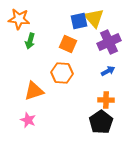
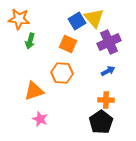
blue square: moved 2 px left; rotated 18 degrees counterclockwise
pink star: moved 12 px right, 1 px up
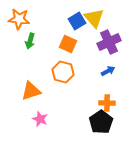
orange hexagon: moved 1 px right, 1 px up; rotated 10 degrees clockwise
orange triangle: moved 3 px left
orange cross: moved 1 px right, 3 px down
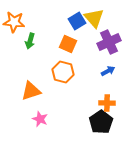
orange star: moved 5 px left, 3 px down
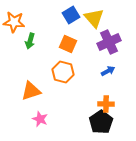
blue square: moved 6 px left, 6 px up
orange cross: moved 1 px left, 1 px down
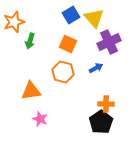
orange star: rotated 25 degrees counterclockwise
blue arrow: moved 12 px left, 3 px up
orange triangle: rotated 10 degrees clockwise
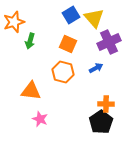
orange triangle: rotated 15 degrees clockwise
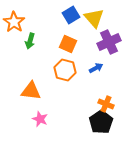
orange star: rotated 20 degrees counterclockwise
orange hexagon: moved 2 px right, 2 px up
orange cross: rotated 21 degrees clockwise
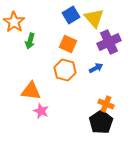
pink star: moved 1 px right, 8 px up
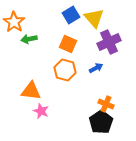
green arrow: moved 1 px left, 2 px up; rotated 63 degrees clockwise
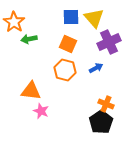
blue square: moved 2 px down; rotated 30 degrees clockwise
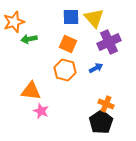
orange star: rotated 20 degrees clockwise
